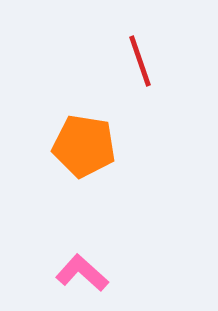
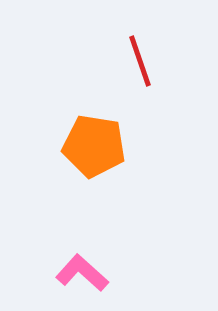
orange pentagon: moved 10 px right
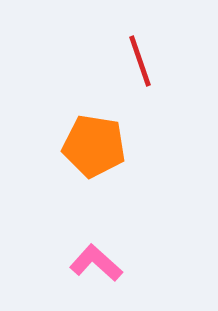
pink L-shape: moved 14 px right, 10 px up
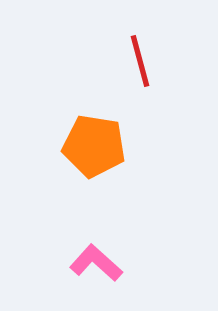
red line: rotated 4 degrees clockwise
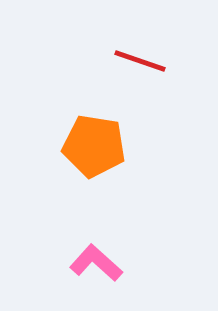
red line: rotated 56 degrees counterclockwise
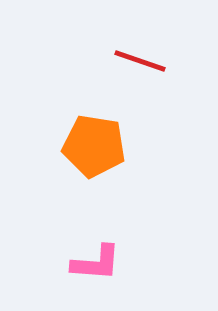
pink L-shape: rotated 142 degrees clockwise
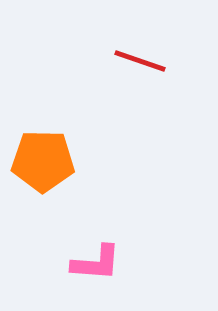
orange pentagon: moved 51 px left, 15 px down; rotated 8 degrees counterclockwise
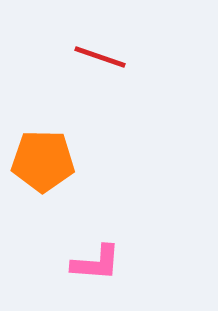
red line: moved 40 px left, 4 px up
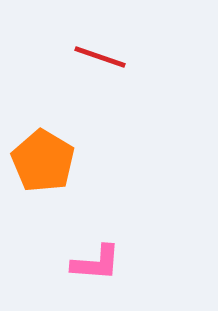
orange pentagon: rotated 30 degrees clockwise
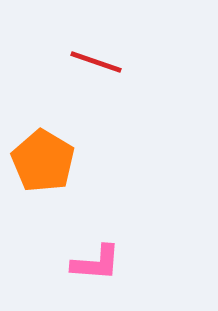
red line: moved 4 px left, 5 px down
